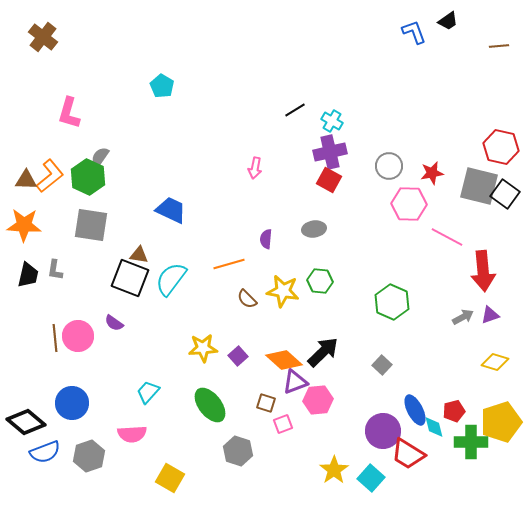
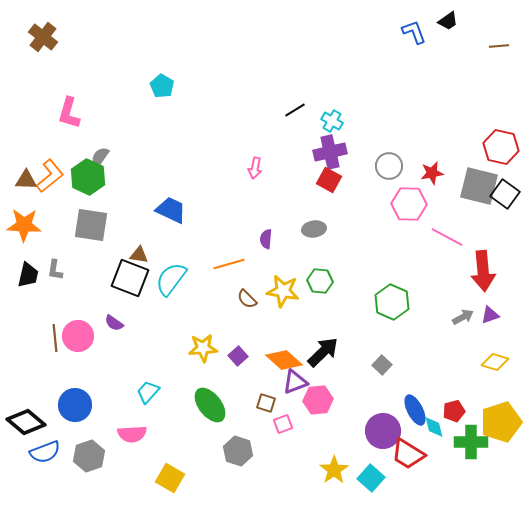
blue circle at (72, 403): moved 3 px right, 2 px down
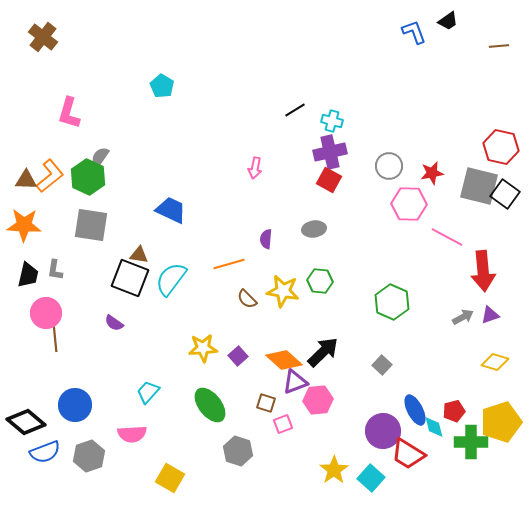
cyan cross at (332, 121): rotated 15 degrees counterclockwise
pink circle at (78, 336): moved 32 px left, 23 px up
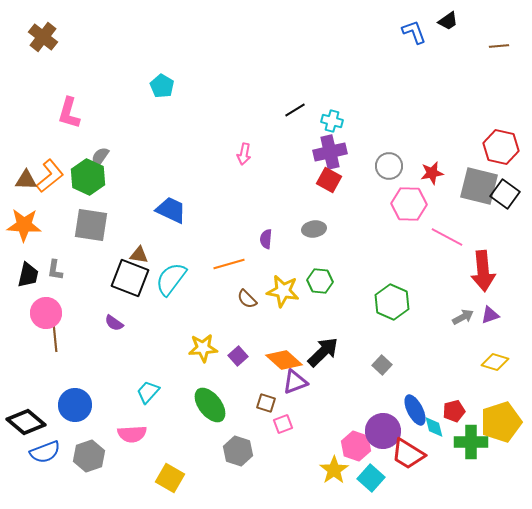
pink arrow at (255, 168): moved 11 px left, 14 px up
pink hexagon at (318, 400): moved 38 px right, 46 px down; rotated 24 degrees clockwise
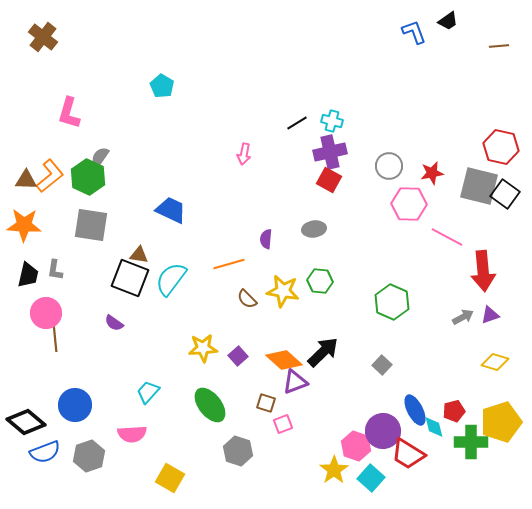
black line at (295, 110): moved 2 px right, 13 px down
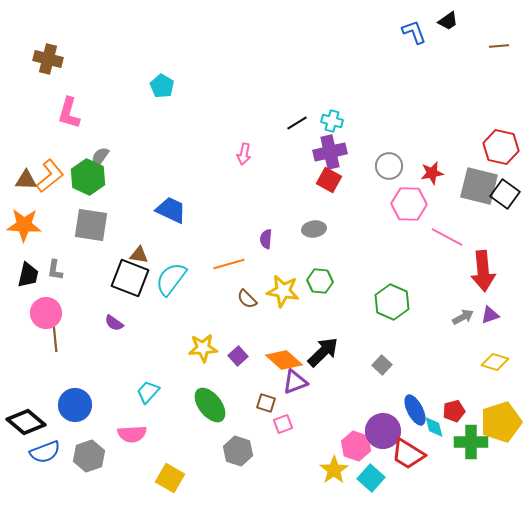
brown cross at (43, 37): moved 5 px right, 22 px down; rotated 24 degrees counterclockwise
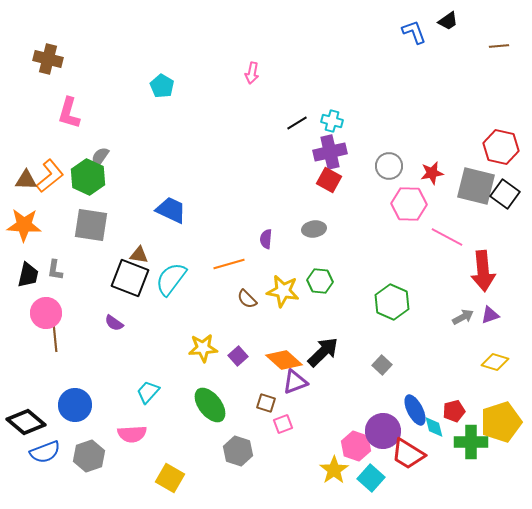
pink arrow at (244, 154): moved 8 px right, 81 px up
gray square at (479, 186): moved 3 px left
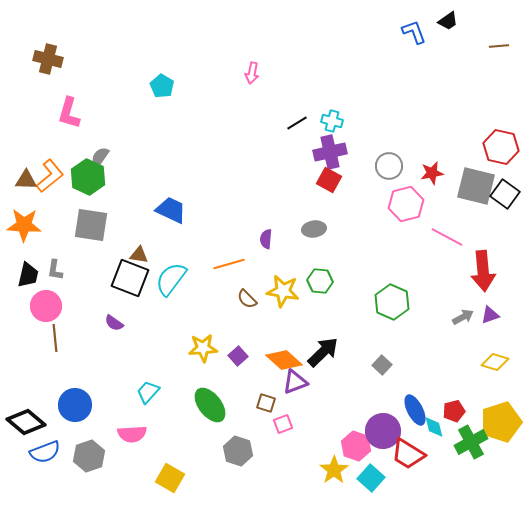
pink hexagon at (409, 204): moved 3 px left; rotated 16 degrees counterclockwise
pink circle at (46, 313): moved 7 px up
green cross at (471, 442): rotated 28 degrees counterclockwise
